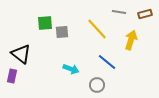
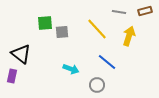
brown rectangle: moved 3 px up
yellow arrow: moved 2 px left, 4 px up
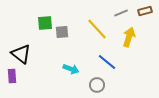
gray line: moved 2 px right, 1 px down; rotated 32 degrees counterclockwise
yellow arrow: moved 1 px down
purple rectangle: rotated 16 degrees counterclockwise
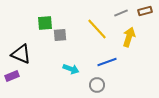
gray square: moved 2 px left, 3 px down
black triangle: rotated 15 degrees counterclockwise
blue line: rotated 60 degrees counterclockwise
purple rectangle: rotated 72 degrees clockwise
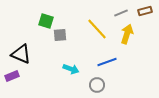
green square: moved 1 px right, 2 px up; rotated 21 degrees clockwise
yellow arrow: moved 2 px left, 3 px up
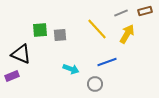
green square: moved 6 px left, 9 px down; rotated 21 degrees counterclockwise
yellow arrow: rotated 12 degrees clockwise
gray circle: moved 2 px left, 1 px up
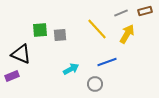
cyan arrow: rotated 49 degrees counterclockwise
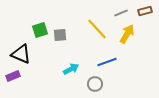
green square: rotated 14 degrees counterclockwise
purple rectangle: moved 1 px right
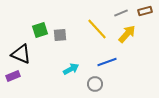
yellow arrow: rotated 12 degrees clockwise
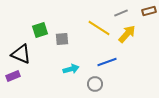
brown rectangle: moved 4 px right
yellow line: moved 2 px right, 1 px up; rotated 15 degrees counterclockwise
gray square: moved 2 px right, 4 px down
cyan arrow: rotated 14 degrees clockwise
